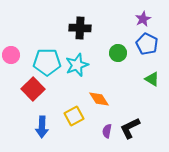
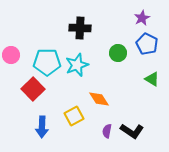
purple star: moved 1 px left, 1 px up
black L-shape: moved 2 px right, 3 px down; rotated 120 degrees counterclockwise
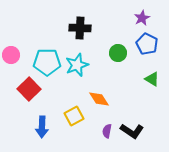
red square: moved 4 px left
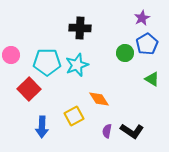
blue pentagon: rotated 15 degrees clockwise
green circle: moved 7 px right
